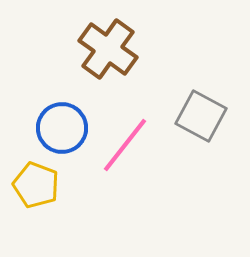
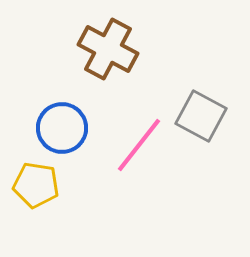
brown cross: rotated 8 degrees counterclockwise
pink line: moved 14 px right
yellow pentagon: rotated 12 degrees counterclockwise
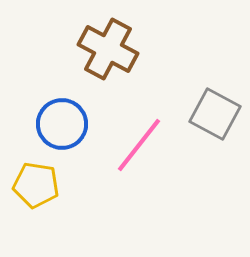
gray square: moved 14 px right, 2 px up
blue circle: moved 4 px up
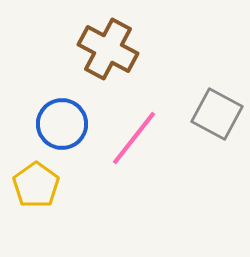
gray square: moved 2 px right
pink line: moved 5 px left, 7 px up
yellow pentagon: rotated 27 degrees clockwise
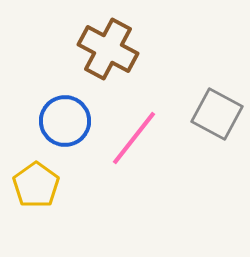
blue circle: moved 3 px right, 3 px up
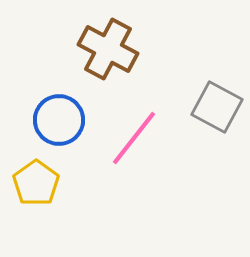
gray square: moved 7 px up
blue circle: moved 6 px left, 1 px up
yellow pentagon: moved 2 px up
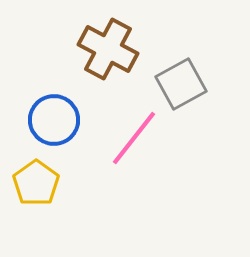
gray square: moved 36 px left, 23 px up; rotated 33 degrees clockwise
blue circle: moved 5 px left
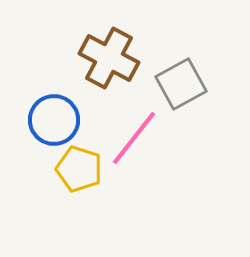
brown cross: moved 1 px right, 9 px down
yellow pentagon: moved 43 px right, 14 px up; rotated 18 degrees counterclockwise
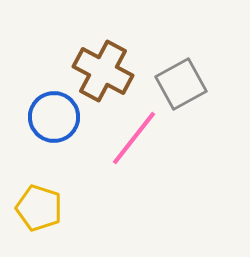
brown cross: moved 6 px left, 13 px down
blue circle: moved 3 px up
yellow pentagon: moved 40 px left, 39 px down
